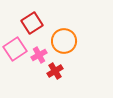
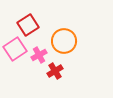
red square: moved 4 px left, 2 px down
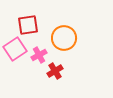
red square: rotated 25 degrees clockwise
orange circle: moved 3 px up
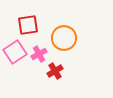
pink square: moved 3 px down
pink cross: moved 1 px up
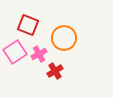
red square: rotated 30 degrees clockwise
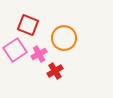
pink square: moved 2 px up
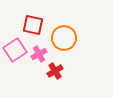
red square: moved 5 px right; rotated 10 degrees counterclockwise
